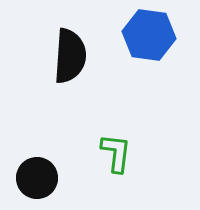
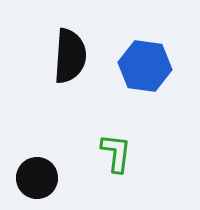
blue hexagon: moved 4 px left, 31 px down
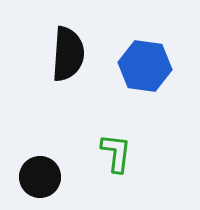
black semicircle: moved 2 px left, 2 px up
black circle: moved 3 px right, 1 px up
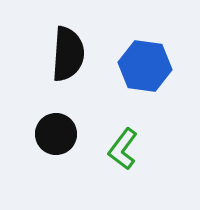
green L-shape: moved 7 px right, 4 px up; rotated 150 degrees counterclockwise
black circle: moved 16 px right, 43 px up
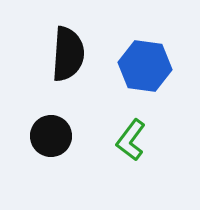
black circle: moved 5 px left, 2 px down
green L-shape: moved 8 px right, 9 px up
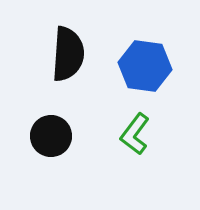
green L-shape: moved 4 px right, 6 px up
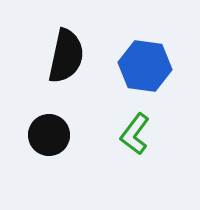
black semicircle: moved 2 px left, 2 px down; rotated 8 degrees clockwise
black circle: moved 2 px left, 1 px up
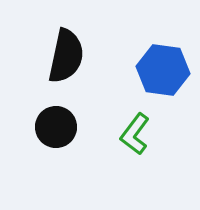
blue hexagon: moved 18 px right, 4 px down
black circle: moved 7 px right, 8 px up
